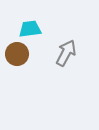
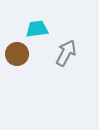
cyan trapezoid: moved 7 px right
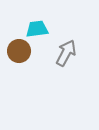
brown circle: moved 2 px right, 3 px up
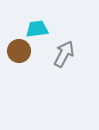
gray arrow: moved 2 px left, 1 px down
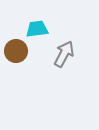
brown circle: moved 3 px left
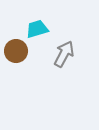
cyan trapezoid: rotated 10 degrees counterclockwise
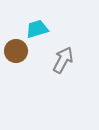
gray arrow: moved 1 px left, 6 px down
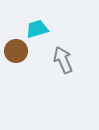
gray arrow: rotated 52 degrees counterclockwise
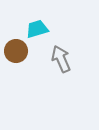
gray arrow: moved 2 px left, 1 px up
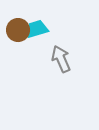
brown circle: moved 2 px right, 21 px up
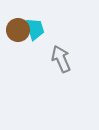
cyan trapezoid: moved 2 px left; rotated 90 degrees clockwise
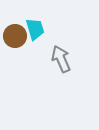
brown circle: moved 3 px left, 6 px down
